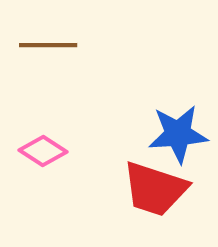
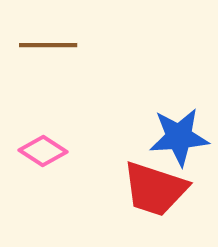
blue star: moved 1 px right, 3 px down
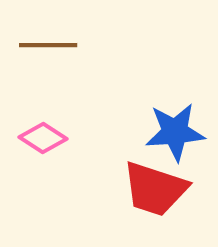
blue star: moved 4 px left, 5 px up
pink diamond: moved 13 px up
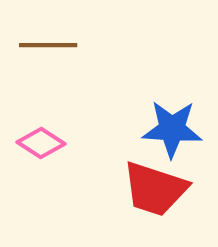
blue star: moved 3 px left, 3 px up; rotated 8 degrees clockwise
pink diamond: moved 2 px left, 5 px down
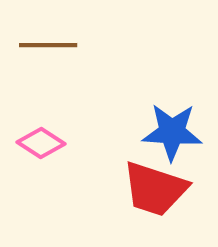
blue star: moved 3 px down
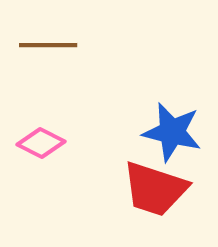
blue star: rotated 10 degrees clockwise
pink diamond: rotated 6 degrees counterclockwise
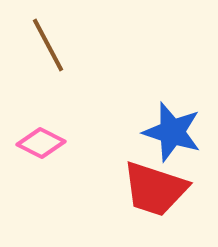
brown line: rotated 62 degrees clockwise
blue star: rotated 4 degrees clockwise
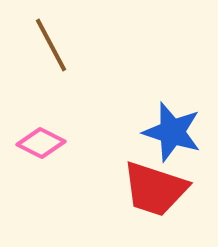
brown line: moved 3 px right
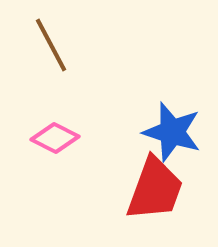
pink diamond: moved 14 px right, 5 px up
red trapezoid: rotated 88 degrees counterclockwise
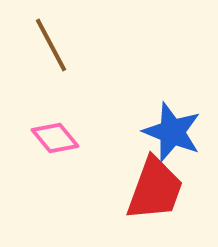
blue star: rotated 4 degrees clockwise
pink diamond: rotated 24 degrees clockwise
